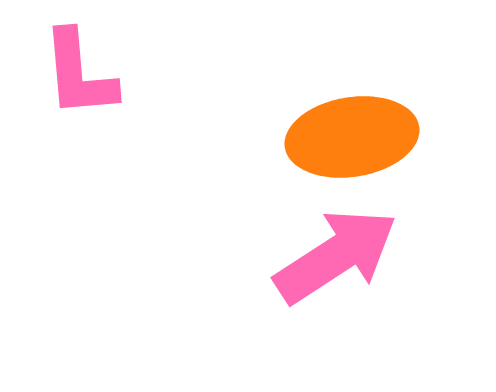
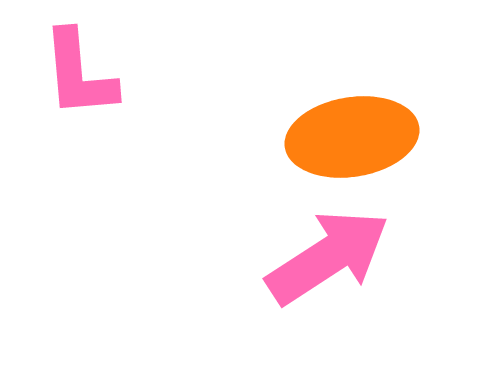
pink arrow: moved 8 px left, 1 px down
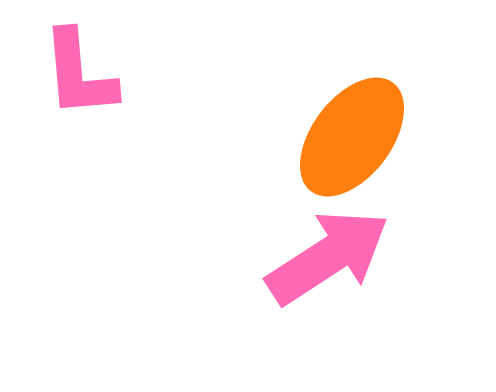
orange ellipse: rotated 44 degrees counterclockwise
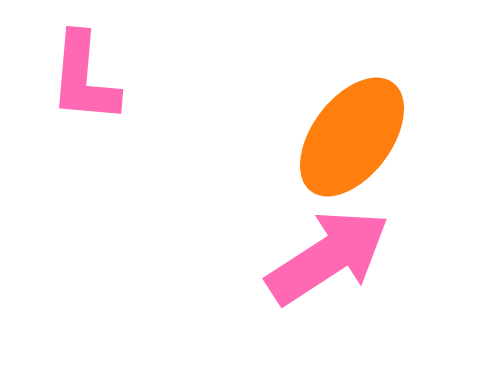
pink L-shape: moved 5 px right, 4 px down; rotated 10 degrees clockwise
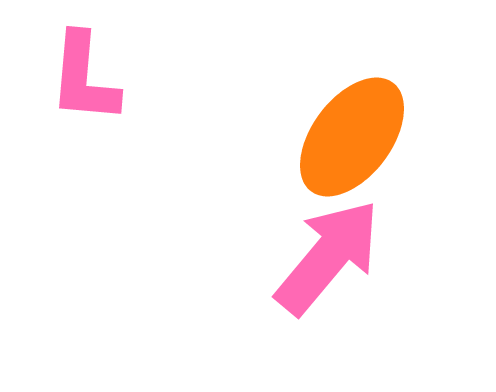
pink arrow: rotated 17 degrees counterclockwise
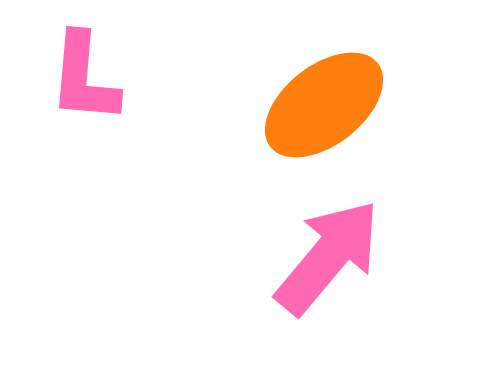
orange ellipse: moved 28 px left, 32 px up; rotated 15 degrees clockwise
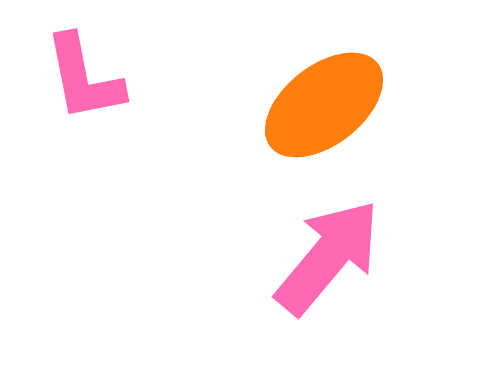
pink L-shape: rotated 16 degrees counterclockwise
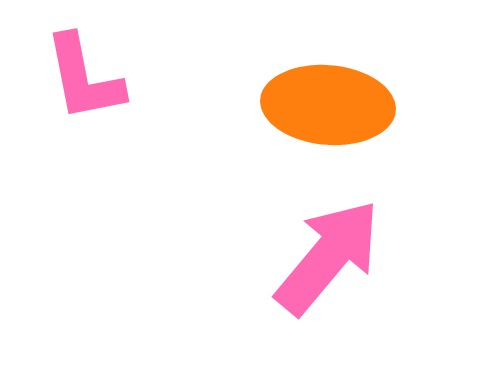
orange ellipse: moved 4 px right; rotated 43 degrees clockwise
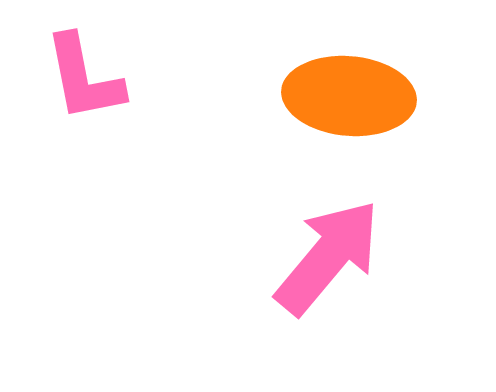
orange ellipse: moved 21 px right, 9 px up
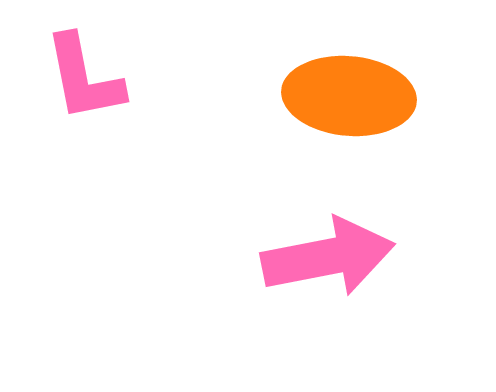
pink arrow: rotated 39 degrees clockwise
